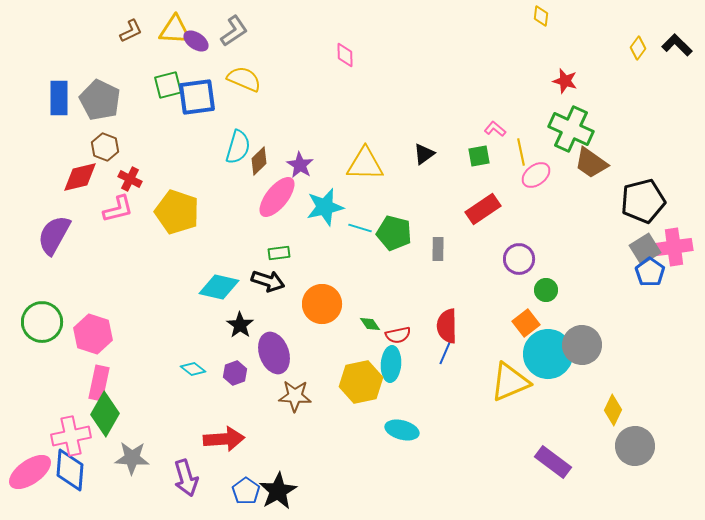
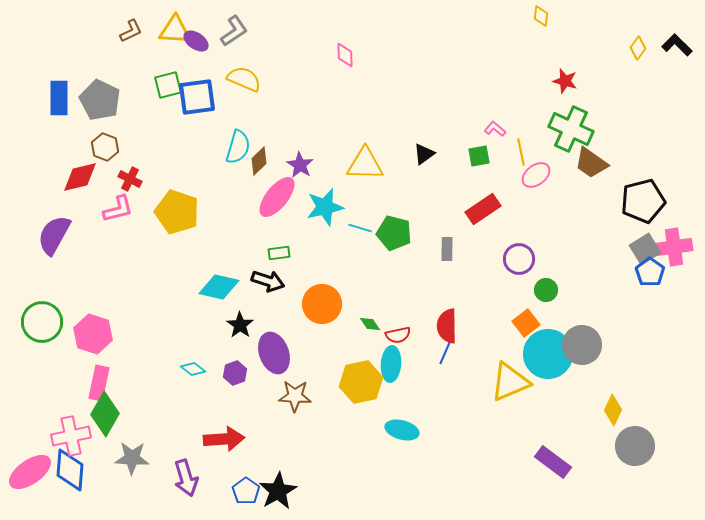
gray rectangle at (438, 249): moved 9 px right
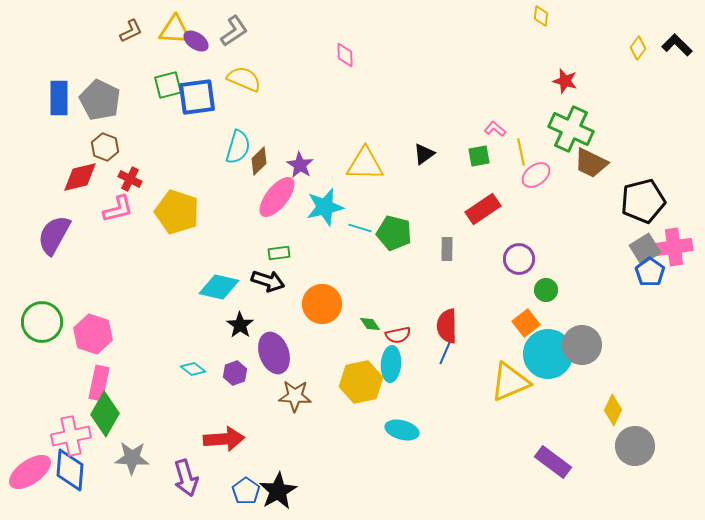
brown trapezoid at (591, 163): rotated 9 degrees counterclockwise
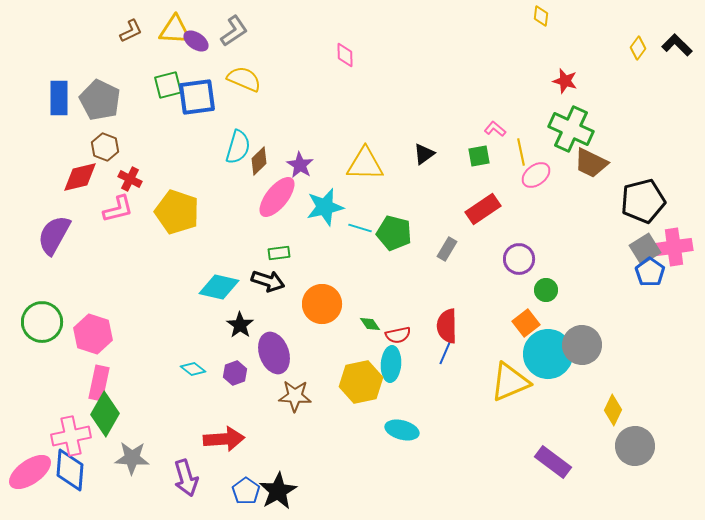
gray rectangle at (447, 249): rotated 30 degrees clockwise
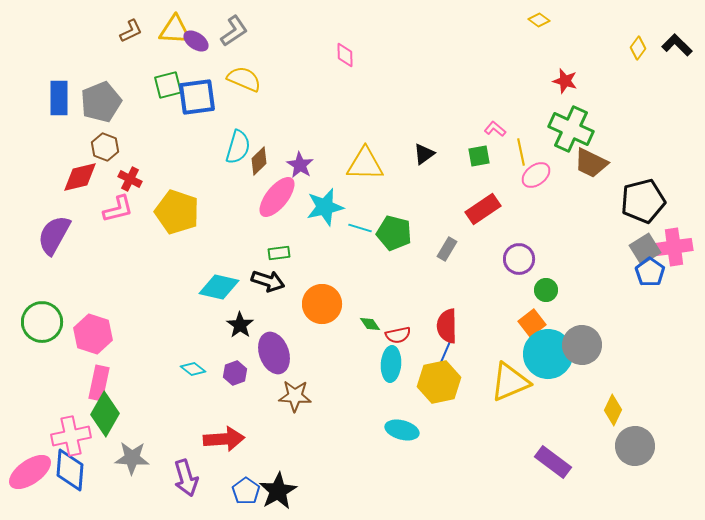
yellow diamond at (541, 16): moved 2 px left, 4 px down; rotated 60 degrees counterclockwise
gray pentagon at (100, 100): moved 1 px right, 2 px down; rotated 24 degrees clockwise
orange square at (526, 323): moved 6 px right
yellow hexagon at (361, 382): moved 78 px right
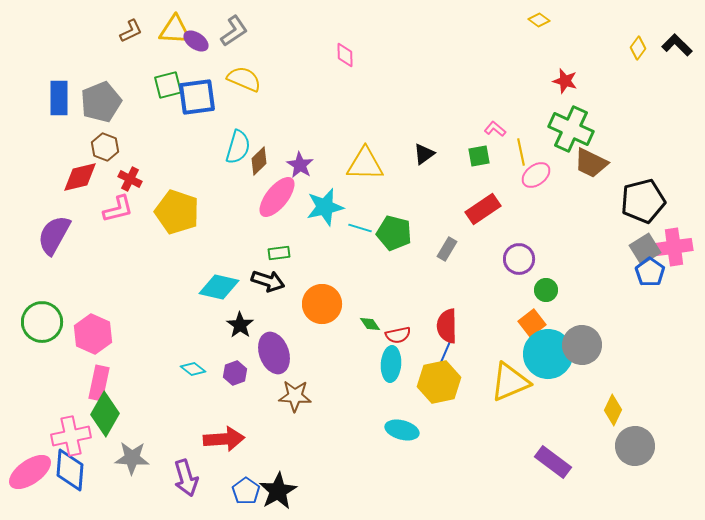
pink hexagon at (93, 334): rotated 6 degrees clockwise
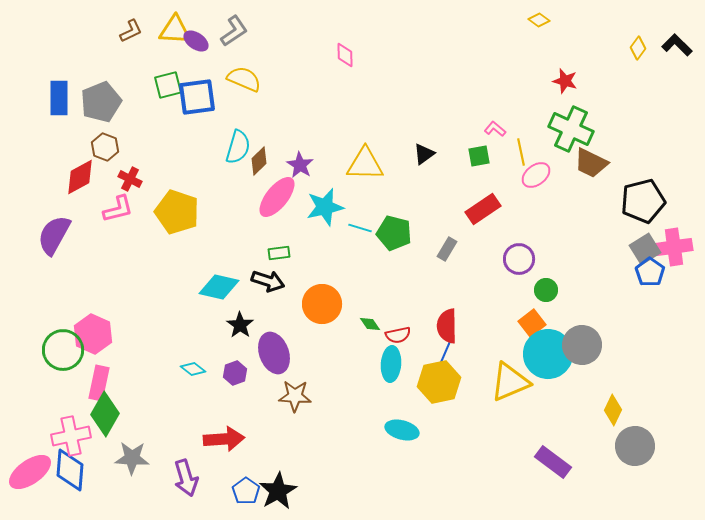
red diamond at (80, 177): rotated 15 degrees counterclockwise
green circle at (42, 322): moved 21 px right, 28 px down
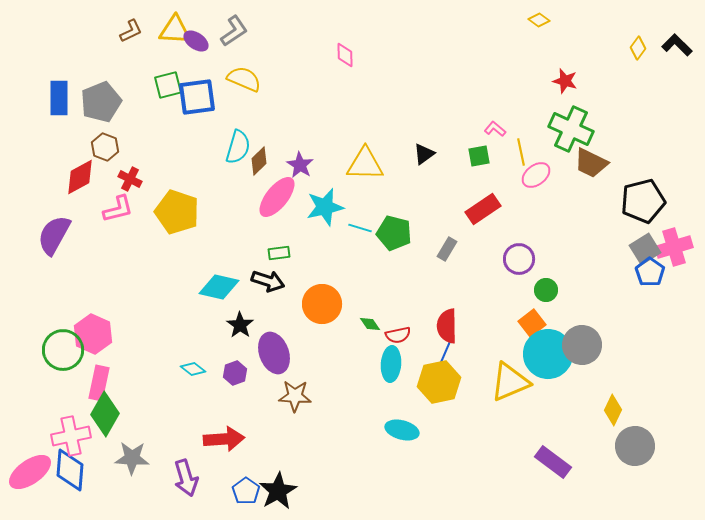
pink cross at (674, 247): rotated 9 degrees counterclockwise
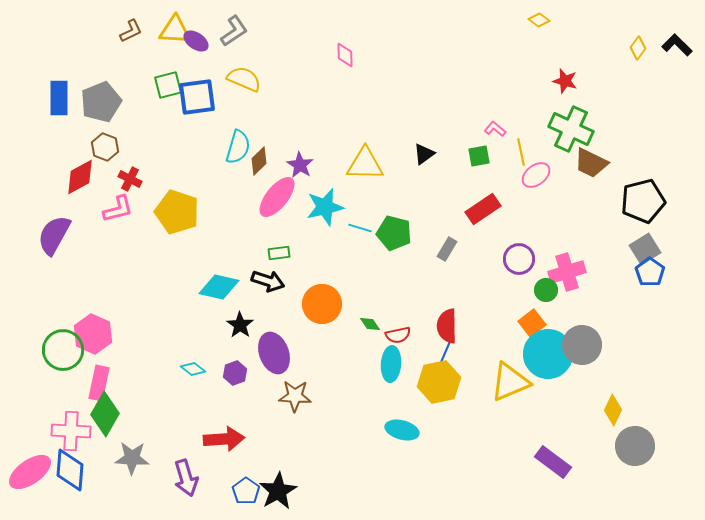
pink cross at (674, 247): moved 107 px left, 25 px down
pink cross at (71, 436): moved 5 px up; rotated 15 degrees clockwise
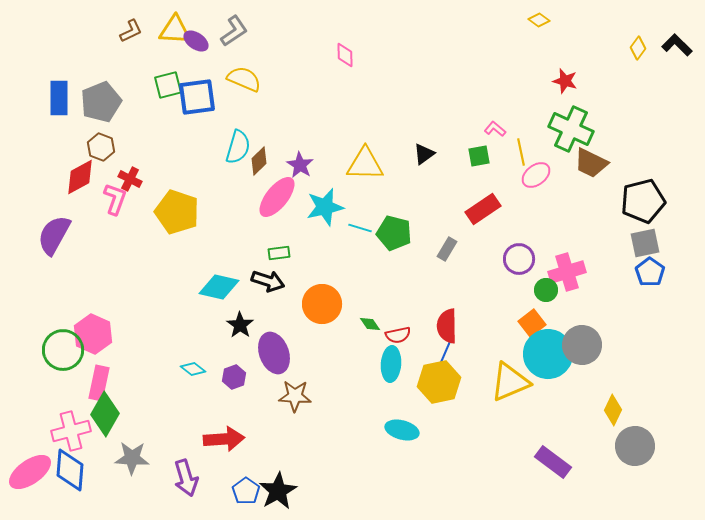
brown hexagon at (105, 147): moved 4 px left
pink L-shape at (118, 209): moved 3 px left, 10 px up; rotated 56 degrees counterclockwise
gray square at (645, 249): moved 6 px up; rotated 20 degrees clockwise
purple hexagon at (235, 373): moved 1 px left, 4 px down
pink cross at (71, 431): rotated 18 degrees counterclockwise
